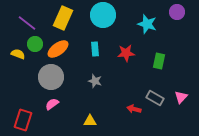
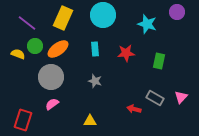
green circle: moved 2 px down
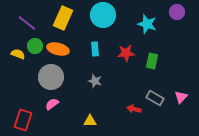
orange ellipse: rotated 50 degrees clockwise
green rectangle: moved 7 px left
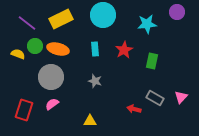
yellow rectangle: moved 2 px left, 1 px down; rotated 40 degrees clockwise
cyan star: rotated 24 degrees counterclockwise
red star: moved 2 px left, 3 px up; rotated 24 degrees counterclockwise
red rectangle: moved 1 px right, 10 px up
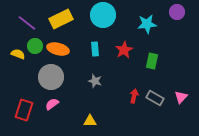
red arrow: moved 13 px up; rotated 88 degrees clockwise
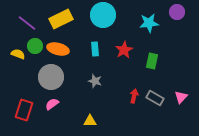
cyan star: moved 2 px right, 1 px up
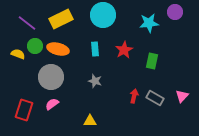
purple circle: moved 2 px left
pink triangle: moved 1 px right, 1 px up
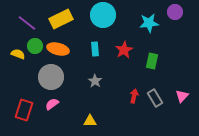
gray star: rotated 16 degrees clockwise
gray rectangle: rotated 30 degrees clockwise
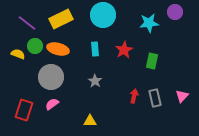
gray rectangle: rotated 18 degrees clockwise
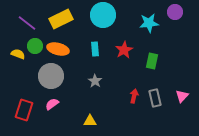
gray circle: moved 1 px up
